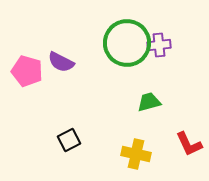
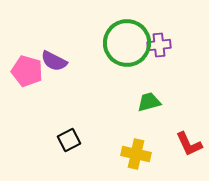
purple semicircle: moved 7 px left, 1 px up
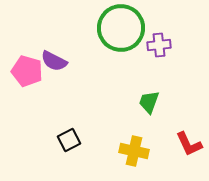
green circle: moved 6 px left, 15 px up
green trapezoid: rotated 55 degrees counterclockwise
yellow cross: moved 2 px left, 3 px up
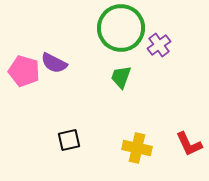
purple cross: rotated 30 degrees counterclockwise
purple semicircle: moved 2 px down
pink pentagon: moved 3 px left
green trapezoid: moved 28 px left, 25 px up
black square: rotated 15 degrees clockwise
yellow cross: moved 3 px right, 3 px up
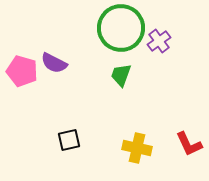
purple cross: moved 4 px up
pink pentagon: moved 2 px left
green trapezoid: moved 2 px up
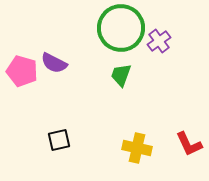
black square: moved 10 px left
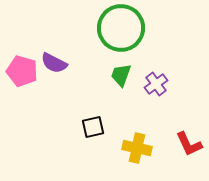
purple cross: moved 3 px left, 43 px down
black square: moved 34 px right, 13 px up
